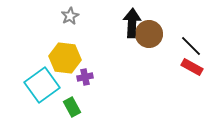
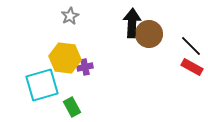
purple cross: moved 10 px up
cyan square: rotated 20 degrees clockwise
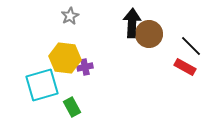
red rectangle: moved 7 px left
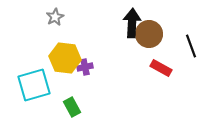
gray star: moved 15 px left, 1 px down
black line: rotated 25 degrees clockwise
red rectangle: moved 24 px left, 1 px down
cyan square: moved 8 px left
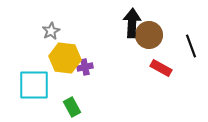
gray star: moved 4 px left, 14 px down
brown circle: moved 1 px down
cyan square: rotated 16 degrees clockwise
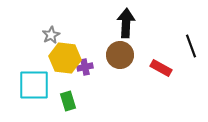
black arrow: moved 6 px left
gray star: moved 4 px down
brown circle: moved 29 px left, 20 px down
green rectangle: moved 4 px left, 6 px up; rotated 12 degrees clockwise
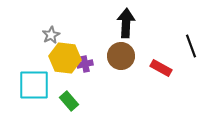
brown circle: moved 1 px right, 1 px down
purple cross: moved 3 px up
green rectangle: moved 1 px right; rotated 24 degrees counterclockwise
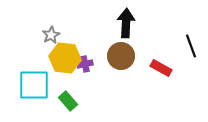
green rectangle: moved 1 px left
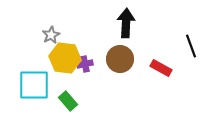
brown circle: moved 1 px left, 3 px down
